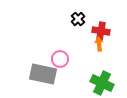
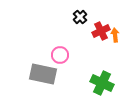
black cross: moved 2 px right, 2 px up
red cross: rotated 36 degrees counterclockwise
orange arrow: moved 16 px right, 9 px up
pink circle: moved 4 px up
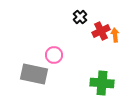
pink circle: moved 6 px left
gray rectangle: moved 9 px left
green cross: rotated 20 degrees counterclockwise
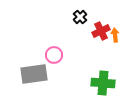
gray rectangle: rotated 20 degrees counterclockwise
green cross: moved 1 px right
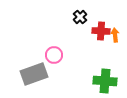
red cross: rotated 30 degrees clockwise
gray rectangle: rotated 12 degrees counterclockwise
green cross: moved 2 px right, 2 px up
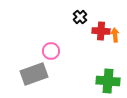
pink circle: moved 3 px left, 4 px up
green cross: moved 3 px right
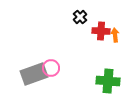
pink circle: moved 17 px down
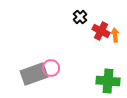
red cross: rotated 24 degrees clockwise
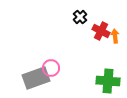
orange arrow: moved 1 px down
gray rectangle: moved 2 px right, 4 px down
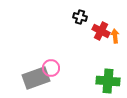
black cross: rotated 32 degrees counterclockwise
